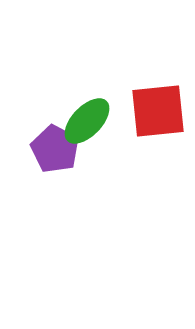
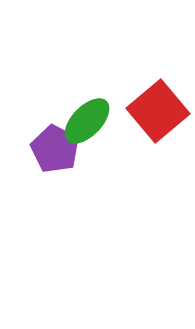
red square: rotated 34 degrees counterclockwise
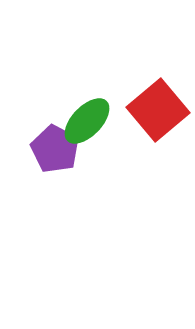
red square: moved 1 px up
